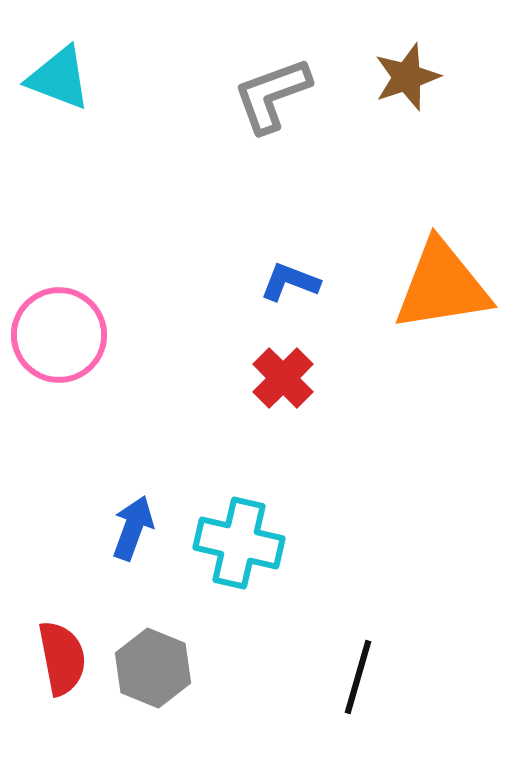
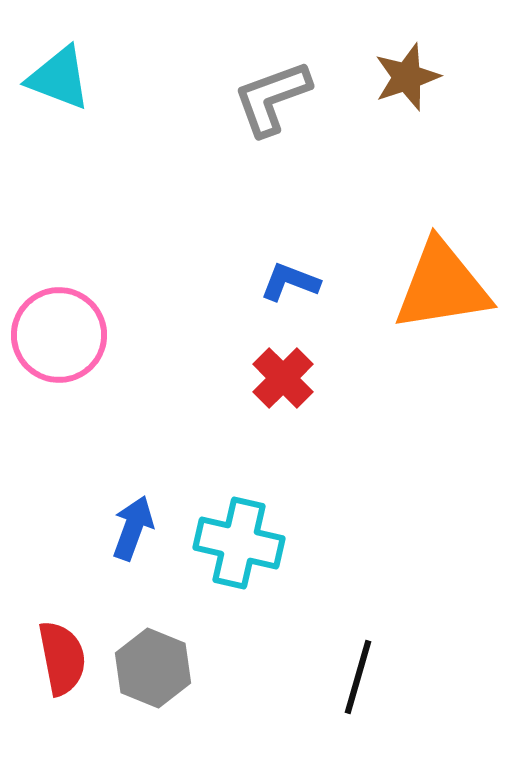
gray L-shape: moved 3 px down
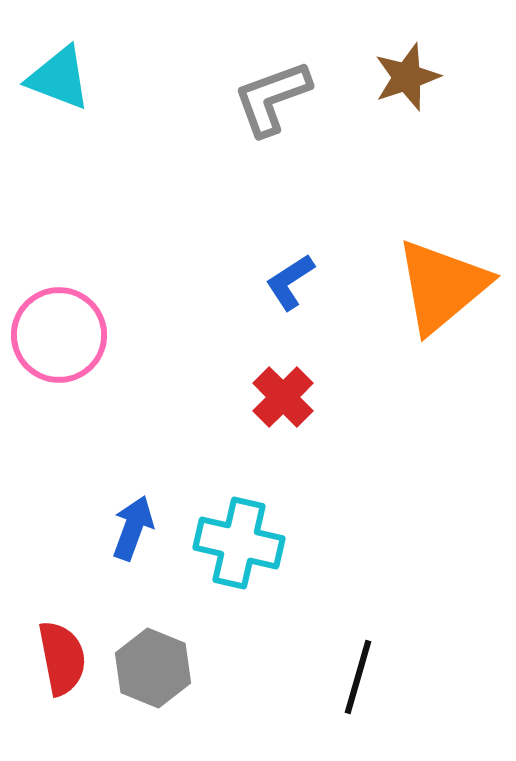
blue L-shape: rotated 54 degrees counterclockwise
orange triangle: rotated 31 degrees counterclockwise
red cross: moved 19 px down
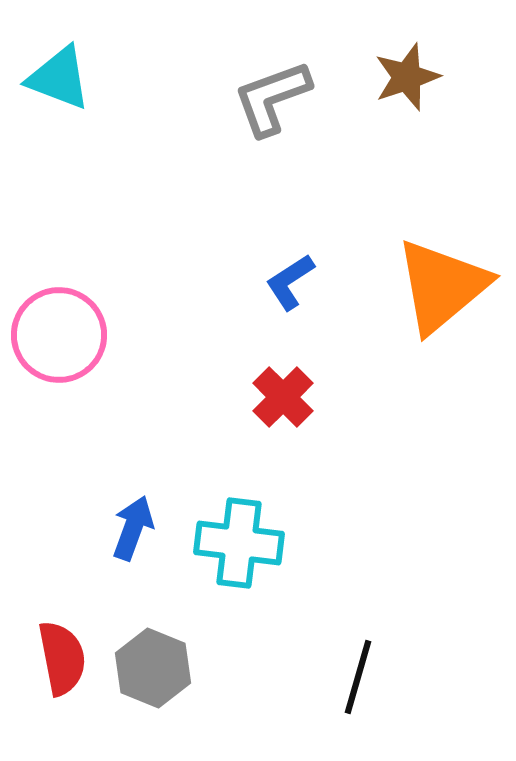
cyan cross: rotated 6 degrees counterclockwise
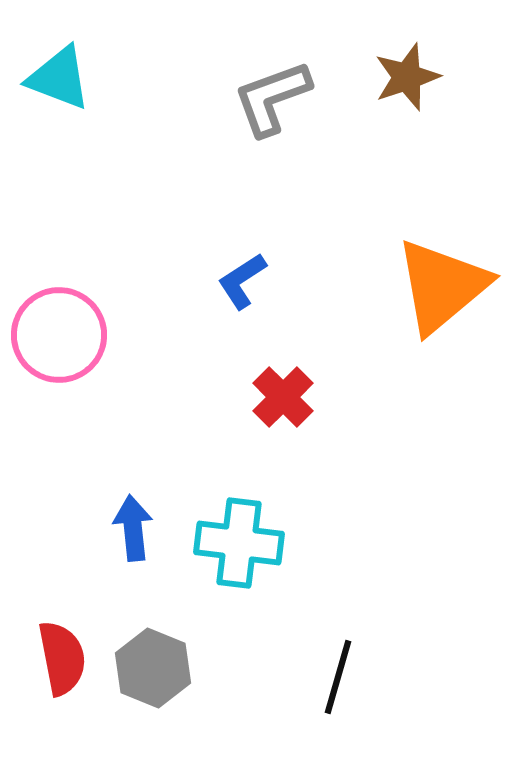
blue L-shape: moved 48 px left, 1 px up
blue arrow: rotated 26 degrees counterclockwise
black line: moved 20 px left
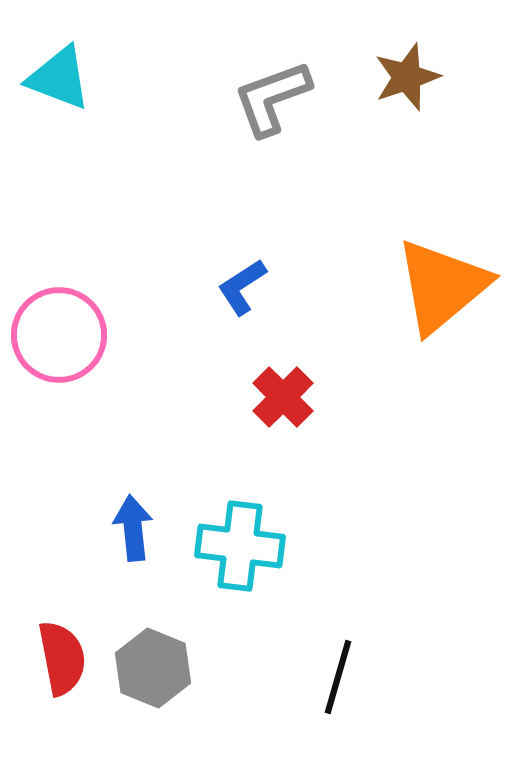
blue L-shape: moved 6 px down
cyan cross: moved 1 px right, 3 px down
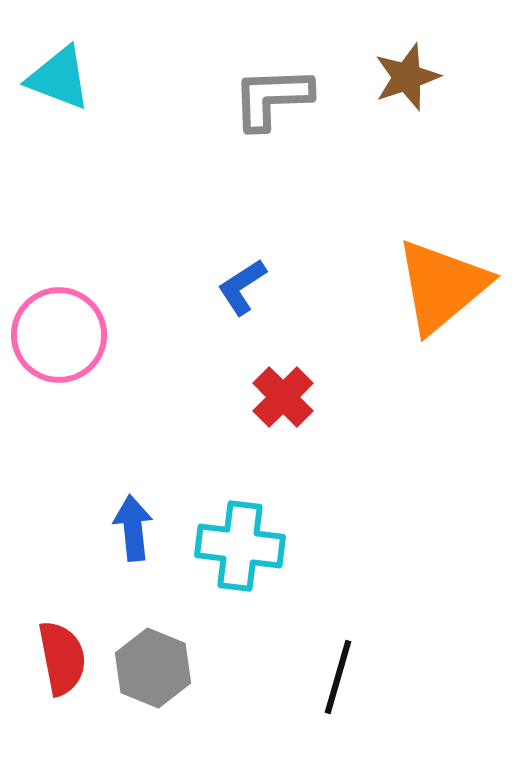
gray L-shape: rotated 18 degrees clockwise
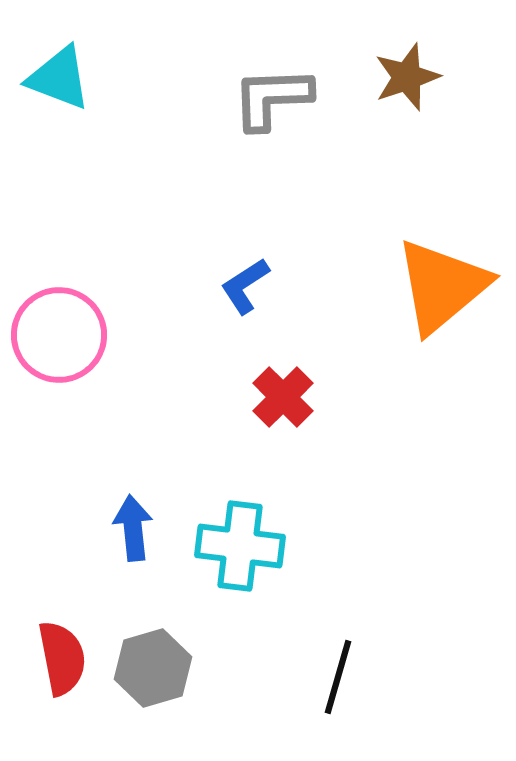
blue L-shape: moved 3 px right, 1 px up
gray hexagon: rotated 22 degrees clockwise
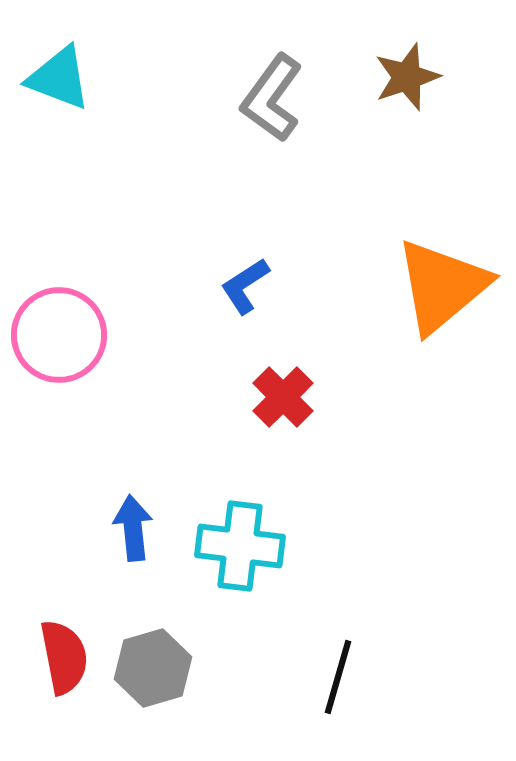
gray L-shape: rotated 52 degrees counterclockwise
red semicircle: moved 2 px right, 1 px up
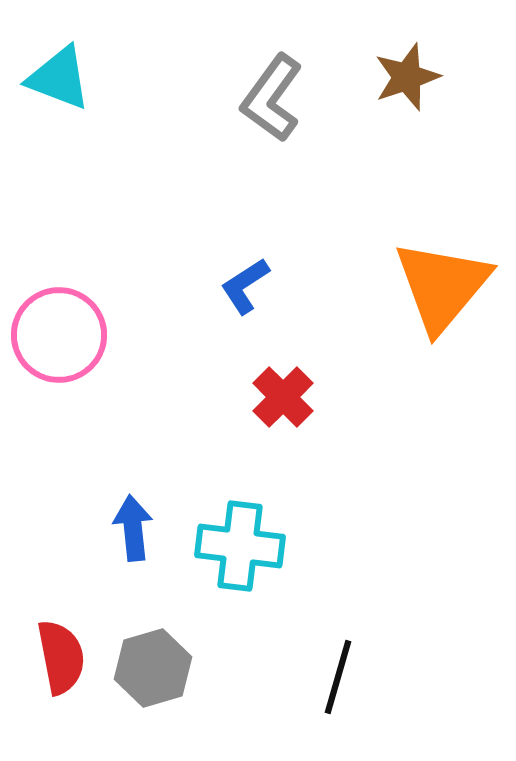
orange triangle: rotated 10 degrees counterclockwise
red semicircle: moved 3 px left
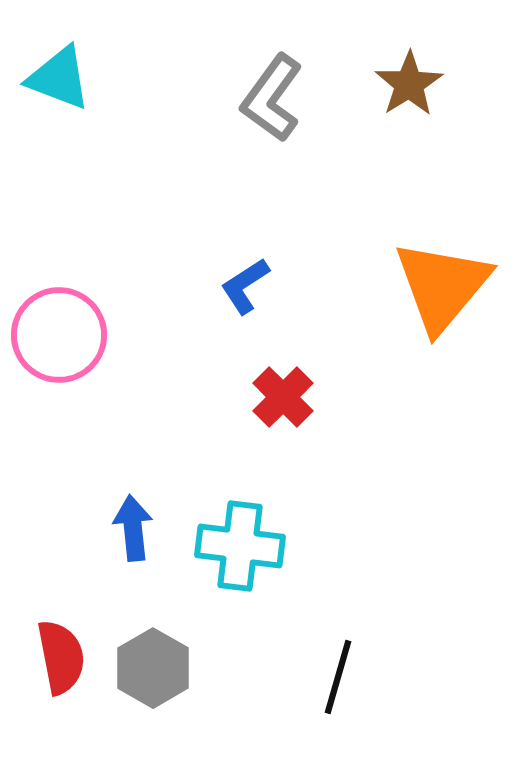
brown star: moved 2 px right, 7 px down; rotated 14 degrees counterclockwise
gray hexagon: rotated 14 degrees counterclockwise
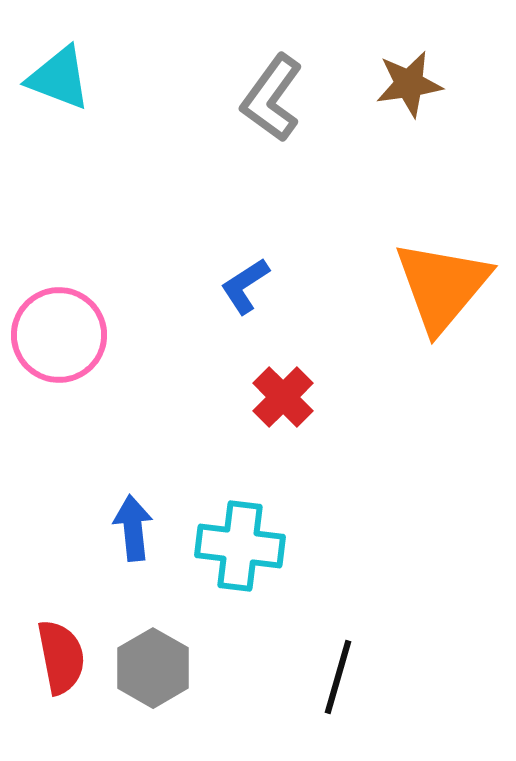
brown star: rotated 24 degrees clockwise
